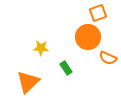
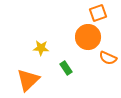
orange triangle: moved 2 px up
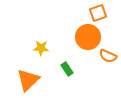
orange semicircle: moved 2 px up
green rectangle: moved 1 px right, 1 px down
